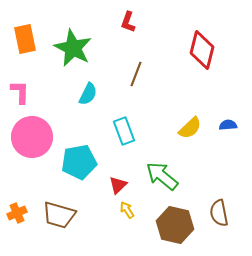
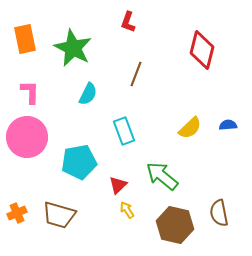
pink L-shape: moved 10 px right
pink circle: moved 5 px left
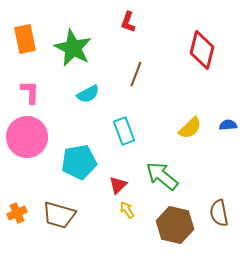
cyan semicircle: rotated 35 degrees clockwise
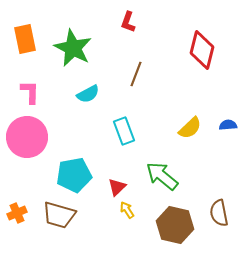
cyan pentagon: moved 5 px left, 13 px down
red triangle: moved 1 px left, 2 px down
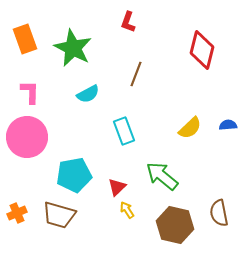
orange rectangle: rotated 8 degrees counterclockwise
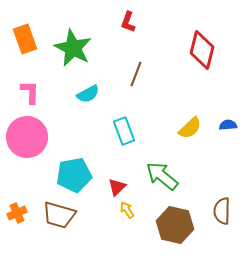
brown semicircle: moved 3 px right, 2 px up; rotated 12 degrees clockwise
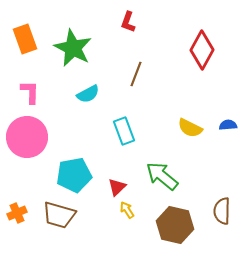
red diamond: rotated 15 degrees clockwise
yellow semicircle: rotated 70 degrees clockwise
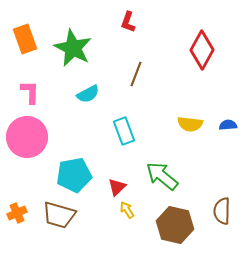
yellow semicircle: moved 4 px up; rotated 20 degrees counterclockwise
